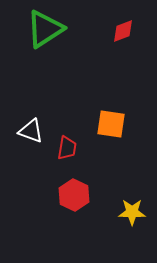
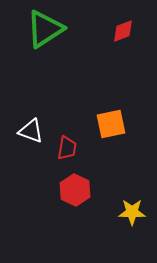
orange square: rotated 20 degrees counterclockwise
red hexagon: moved 1 px right, 5 px up
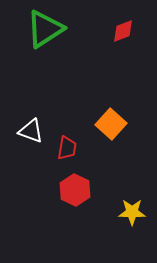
orange square: rotated 36 degrees counterclockwise
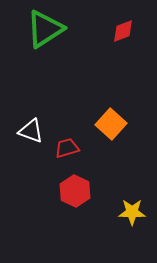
red trapezoid: rotated 115 degrees counterclockwise
red hexagon: moved 1 px down
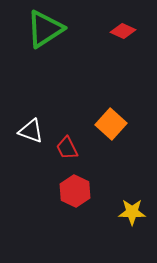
red diamond: rotated 45 degrees clockwise
red trapezoid: rotated 100 degrees counterclockwise
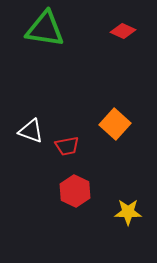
green triangle: rotated 42 degrees clockwise
orange square: moved 4 px right
red trapezoid: moved 2 px up; rotated 75 degrees counterclockwise
yellow star: moved 4 px left
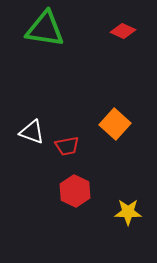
white triangle: moved 1 px right, 1 px down
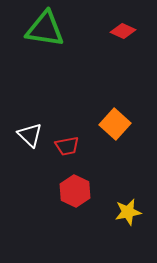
white triangle: moved 2 px left, 3 px down; rotated 24 degrees clockwise
yellow star: rotated 12 degrees counterclockwise
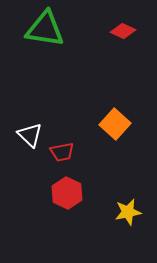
red trapezoid: moved 5 px left, 6 px down
red hexagon: moved 8 px left, 2 px down
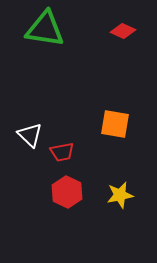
orange square: rotated 32 degrees counterclockwise
red hexagon: moved 1 px up
yellow star: moved 8 px left, 17 px up
